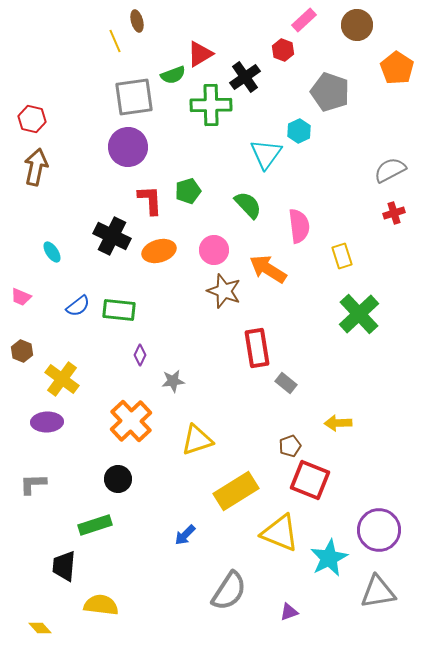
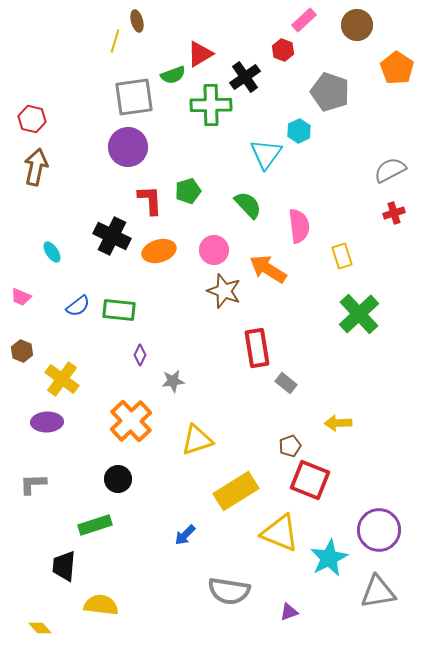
yellow line at (115, 41): rotated 40 degrees clockwise
gray semicircle at (229, 591): rotated 66 degrees clockwise
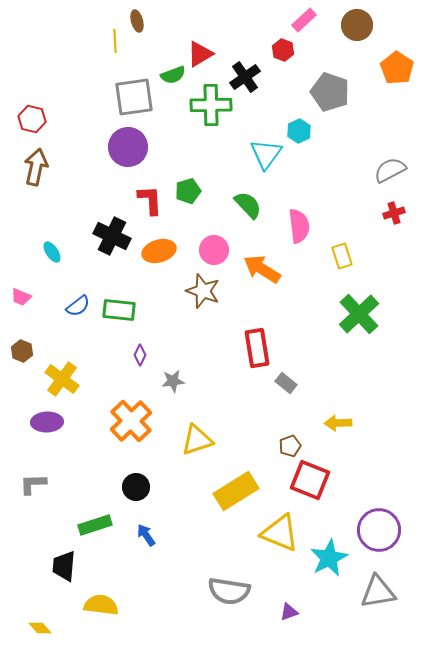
yellow line at (115, 41): rotated 20 degrees counterclockwise
orange arrow at (268, 269): moved 6 px left
brown star at (224, 291): moved 21 px left
black circle at (118, 479): moved 18 px right, 8 px down
blue arrow at (185, 535): moved 39 px left; rotated 100 degrees clockwise
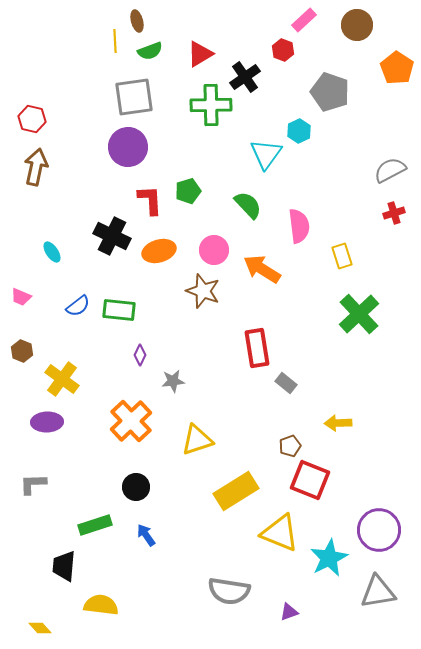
green semicircle at (173, 75): moved 23 px left, 24 px up
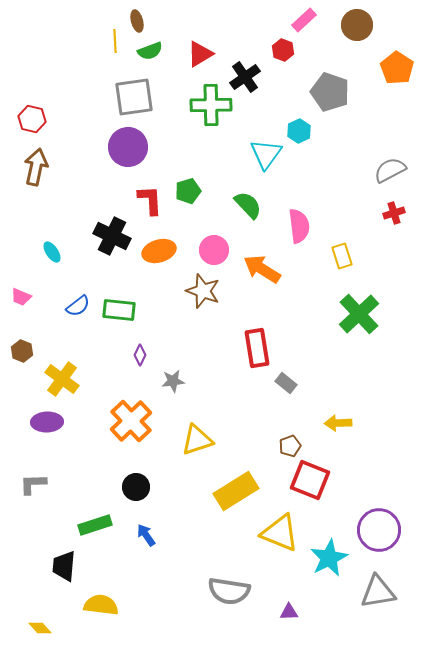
purple triangle at (289, 612): rotated 18 degrees clockwise
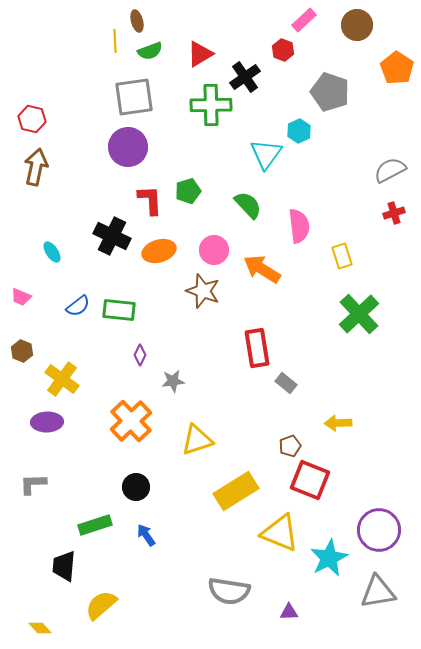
yellow semicircle at (101, 605): rotated 48 degrees counterclockwise
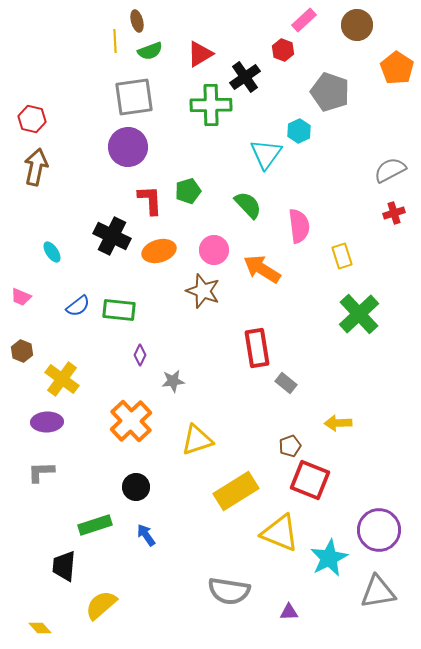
gray L-shape at (33, 484): moved 8 px right, 12 px up
